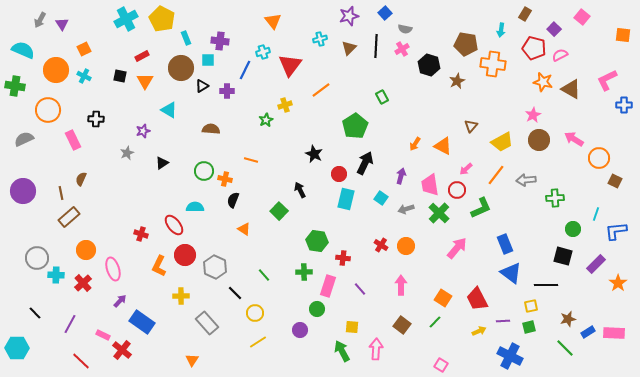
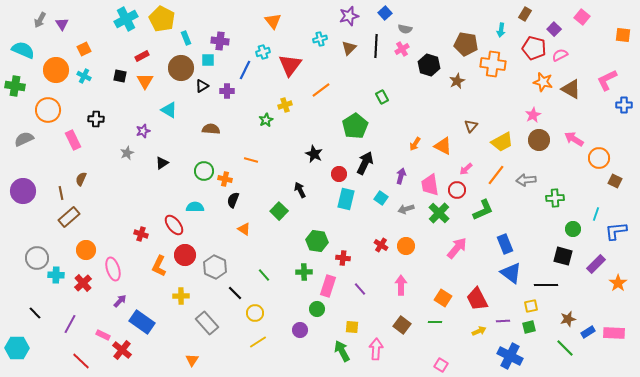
green L-shape at (481, 208): moved 2 px right, 2 px down
green line at (435, 322): rotated 48 degrees clockwise
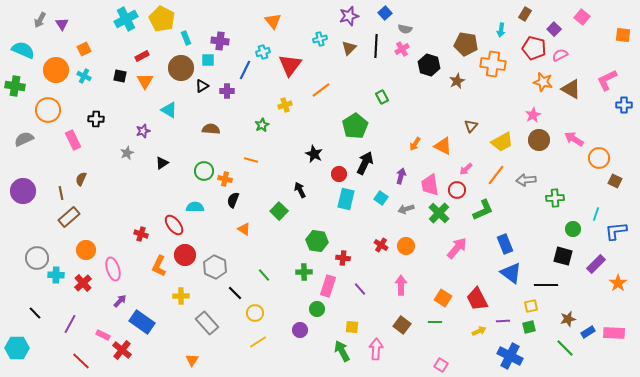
green star at (266, 120): moved 4 px left, 5 px down
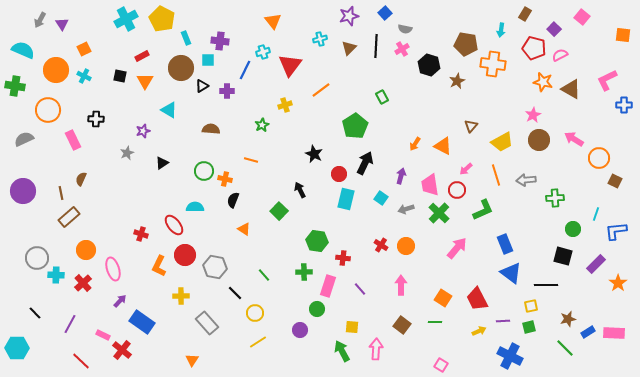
orange line at (496, 175): rotated 55 degrees counterclockwise
gray hexagon at (215, 267): rotated 15 degrees counterclockwise
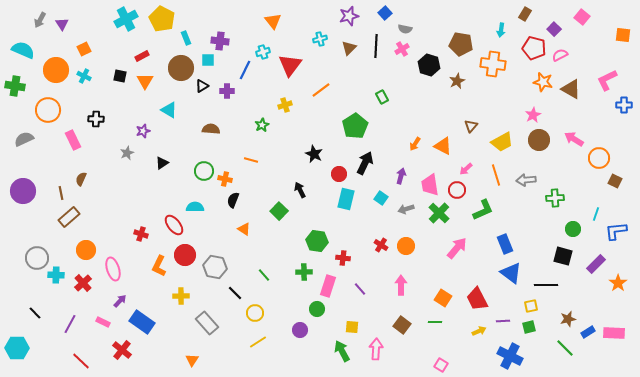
brown pentagon at (466, 44): moved 5 px left
pink rectangle at (103, 335): moved 13 px up
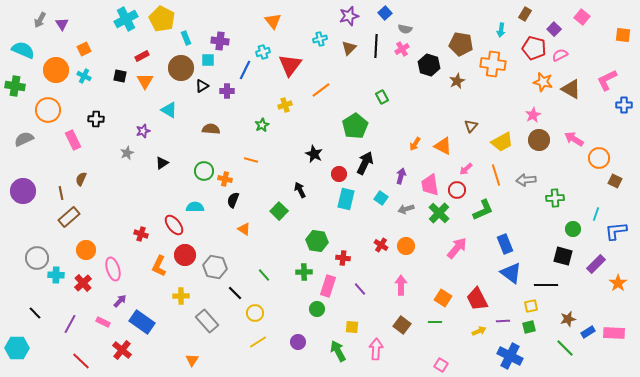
gray rectangle at (207, 323): moved 2 px up
purple circle at (300, 330): moved 2 px left, 12 px down
green arrow at (342, 351): moved 4 px left
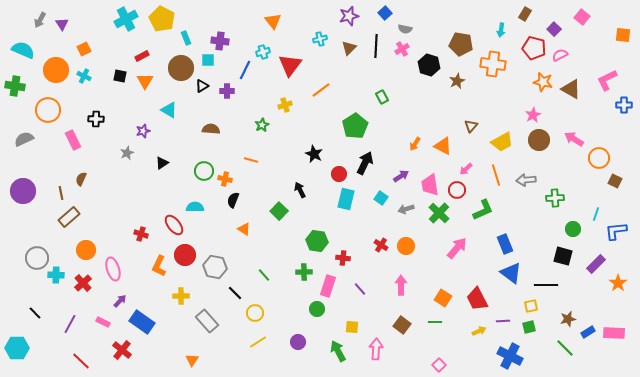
purple arrow at (401, 176): rotated 42 degrees clockwise
pink square at (441, 365): moved 2 px left; rotated 16 degrees clockwise
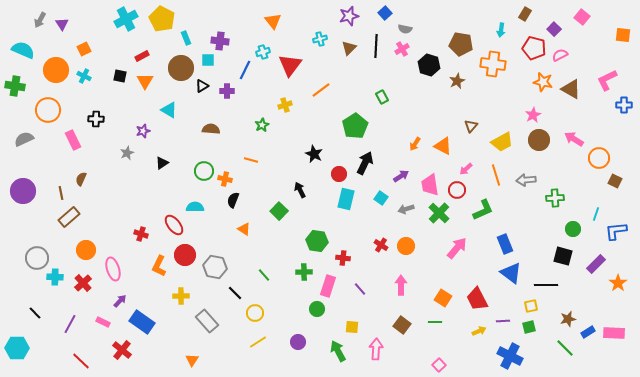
cyan cross at (56, 275): moved 1 px left, 2 px down
